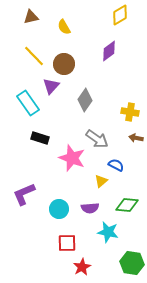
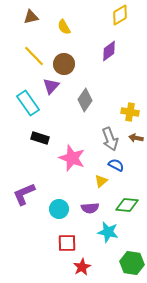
gray arrow: moved 13 px right; rotated 35 degrees clockwise
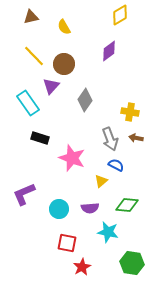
red square: rotated 12 degrees clockwise
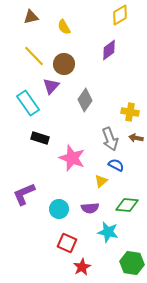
purple diamond: moved 1 px up
red square: rotated 12 degrees clockwise
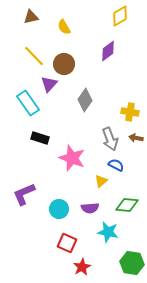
yellow diamond: moved 1 px down
purple diamond: moved 1 px left, 1 px down
purple triangle: moved 2 px left, 2 px up
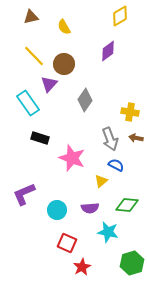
cyan circle: moved 2 px left, 1 px down
green hexagon: rotated 25 degrees counterclockwise
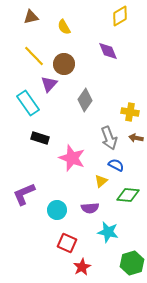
purple diamond: rotated 75 degrees counterclockwise
gray arrow: moved 1 px left, 1 px up
green diamond: moved 1 px right, 10 px up
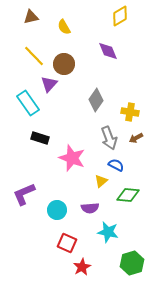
gray diamond: moved 11 px right
brown arrow: rotated 40 degrees counterclockwise
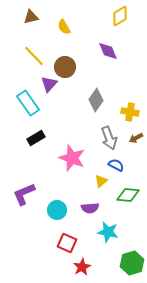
brown circle: moved 1 px right, 3 px down
black rectangle: moved 4 px left; rotated 48 degrees counterclockwise
